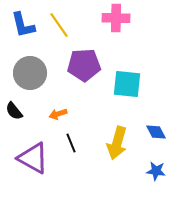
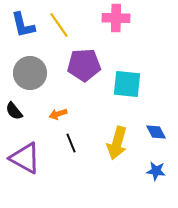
purple triangle: moved 8 px left
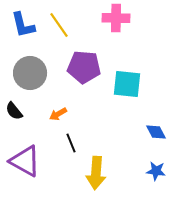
purple pentagon: moved 2 px down; rotated 8 degrees clockwise
orange arrow: rotated 12 degrees counterclockwise
yellow arrow: moved 21 px left, 30 px down; rotated 12 degrees counterclockwise
purple triangle: moved 3 px down
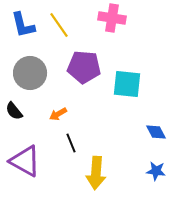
pink cross: moved 4 px left; rotated 8 degrees clockwise
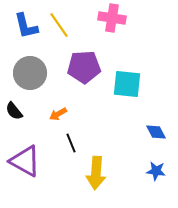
blue L-shape: moved 3 px right, 1 px down
purple pentagon: rotated 8 degrees counterclockwise
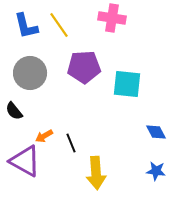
orange arrow: moved 14 px left, 22 px down
yellow arrow: rotated 8 degrees counterclockwise
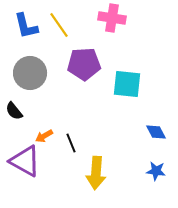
purple pentagon: moved 3 px up
yellow arrow: rotated 8 degrees clockwise
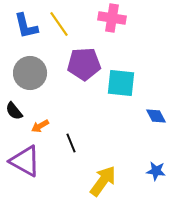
yellow line: moved 1 px up
cyan square: moved 6 px left, 1 px up
blue diamond: moved 16 px up
orange arrow: moved 4 px left, 10 px up
yellow arrow: moved 7 px right, 8 px down; rotated 148 degrees counterclockwise
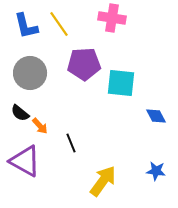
black semicircle: moved 6 px right, 2 px down; rotated 12 degrees counterclockwise
orange arrow: rotated 102 degrees counterclockwise
